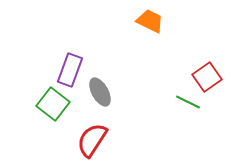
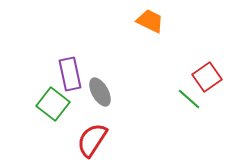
purple rectangle: moved 4 px down; rotated 32 degrees counterclockwise
green line: moved 1 px right, 3 px up; rotated 15 degrees clockwise
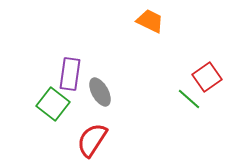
purple rectangle: rotated 20 degrees clockwise
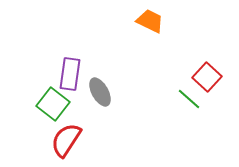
red square: rotated 12 degrees counterclockwise
red semicircle: moved 26 px left
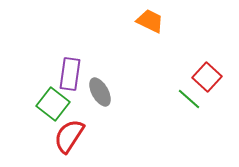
red semicircle: moved 3 px right, 4 px up
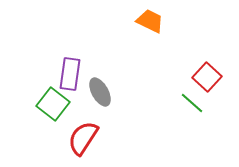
green line: moved 3 px right, 4 px down
red semicircle: moved 14 px right, 2 px down
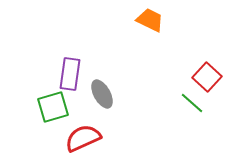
orange trapezoid: moved 1 px up
gray ellipse: moved 2 px right, 2 px down
green square: moved 3 px down; rotated 36 degrees clockwise
red semicircle: rotated 33 degrees clockwise
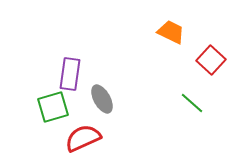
orange trapezoid: moved 21 px right, 12 px down
red square: moved 4 px right, 17 px up
gray ellipse: moved 5 px down
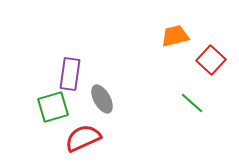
orange trapezoid: moved 4 px right, 4 px down; rotated 40 degrees counterclockwise
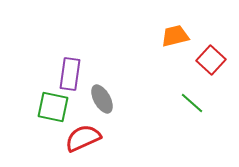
green square: rotated 28 degrees clockwise
